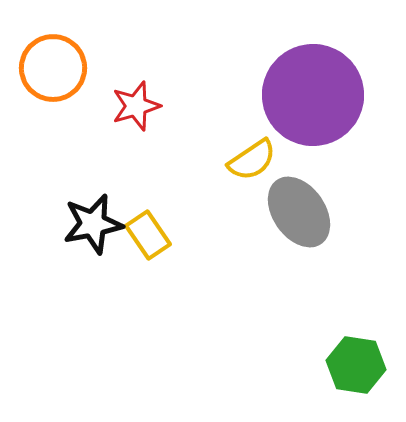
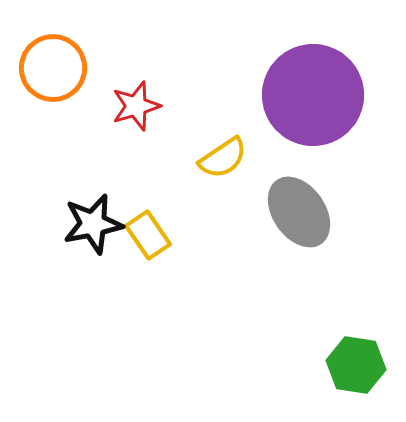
yellow semicircle: moved 29 px left, 2 px up
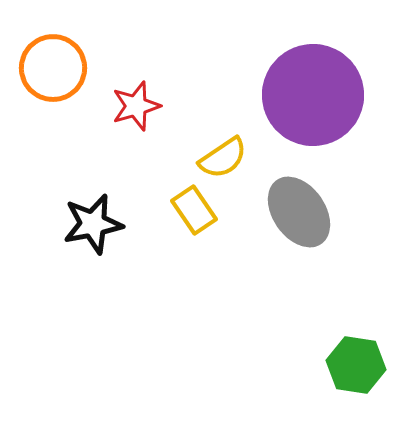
yellow rectangle: moved 46 px right, 25 px up
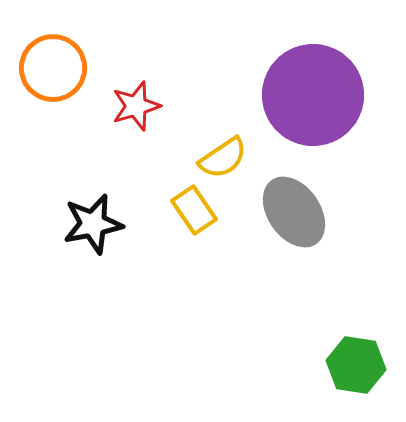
gray ellipse: moved 5 px left
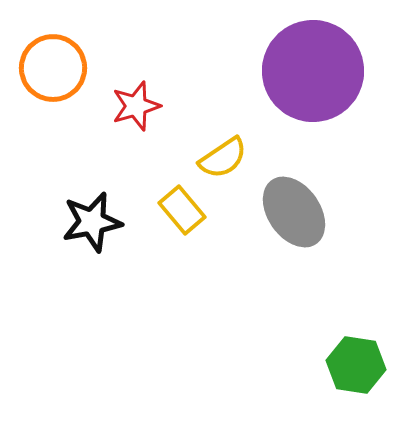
purple circle: moved 24 px up
yellow rectangle: moved 12 px left; rotated 6 degrees counterclockwise
black star: moved 1 px left, 2 px up
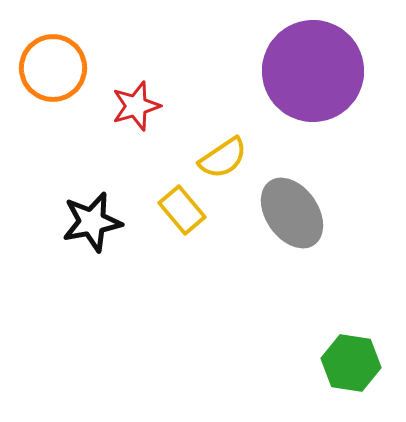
gray ellipse: moved 2 px left, 1 px down
green hexagon: moved 5 px left, 2 px up
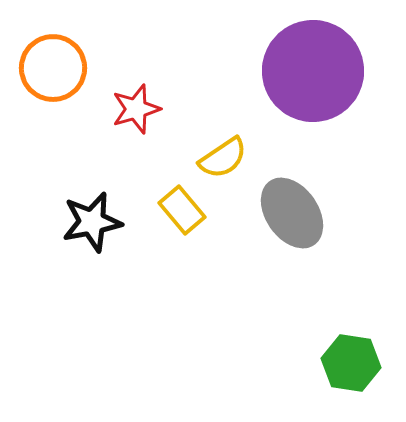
red star: moved 3 px down
